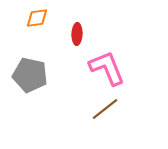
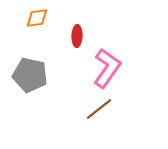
red ellipse: moved 2 px down
pink L-shape: rotated 57 degrees clockwise
brown line: moved 6 px left
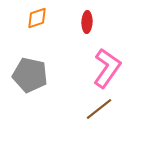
orange diamond: rotated 10 degrees counterclockwise
red ellipse: moved 10 px right, 14 px up
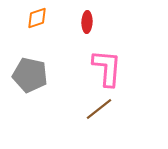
pink L-shape: rotated 30 degrees counterclockwise
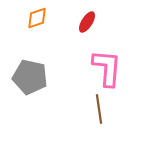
red ellipse: rotated 30 degrees clockwise
gray pentagon: moved 2 px down
brown line: rotated 60 degrees counterclockwise
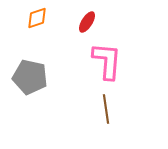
pink L-shape: moved 7 px up
brown line: moved 7 px right
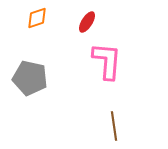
gray pentagon: moved 1 px down
brown line: moved 8 px right, 17 px down
